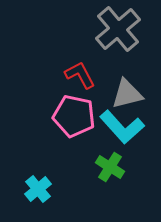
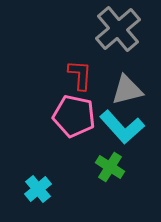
red L-shape: rotated 32 degrees clockwise
gray triangle: moved 4 px up
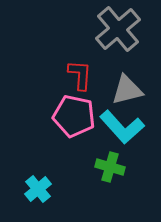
green cross: rotated 16 degrees counterclockwise
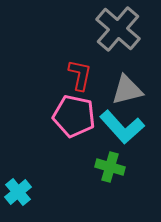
gray cross: rotated 9 degrees counterclockwise
red L-shape: rotated 8 degrees clockwise
cyan cross: moved 20 px left, 3 px down
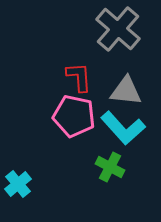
red L-shape: moved 1 px left, 2 px down; rotated 16 degrees counterclockwise
gray triangle: moved 1 px left, 1 px down; rotated 20 degrees clockwise
cyan L-shape: moved 1 px right, 1 px down
green cross: rotated 12 degrees clockwise
cyan cross: moved 8 px up
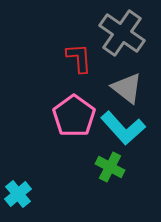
gray cross: moved 4 px right, 4 px down; rotated 6 degrees counterclockwise
red L-shape: moved 19 px up
gray triangle: moved 1 px right, 3 px up; rotated 32 degrees clockwise
pink pentagon: rotated 24 degrees clockwise
cyan cross: moved 10 px down
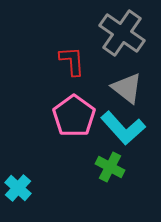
red L-shape: moved 7 px left, 3 px down
cyan cross: moved 6 px up; rotated 8 degrees counterclockwise
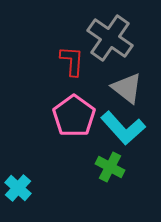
gray cross: moved 12 px left, 5 px down
red L-shape: rotated 8 degrees clockwise
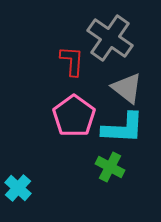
cyan L-shape: rotated 45 degrees counterclockwise
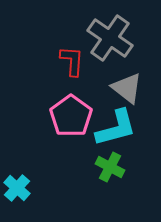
pink pentagon: moved 3 px left
cyan L-shape: moved 7 px left; rotated 18 degrees counterclockwise
cyan cross: moved 1 px left
